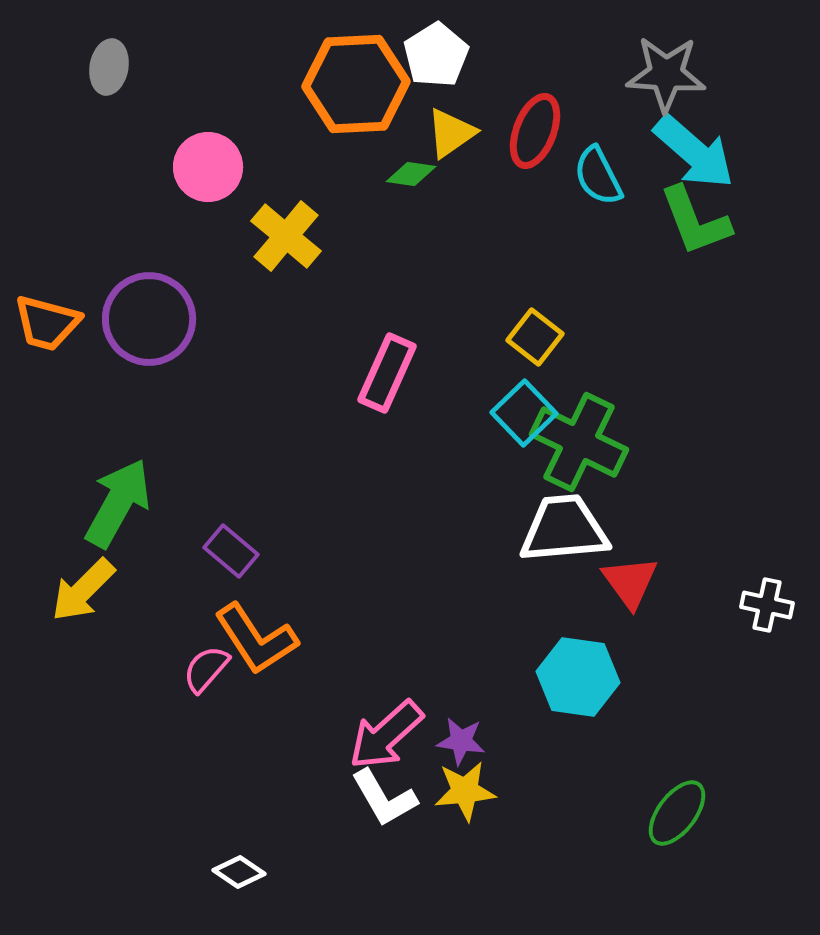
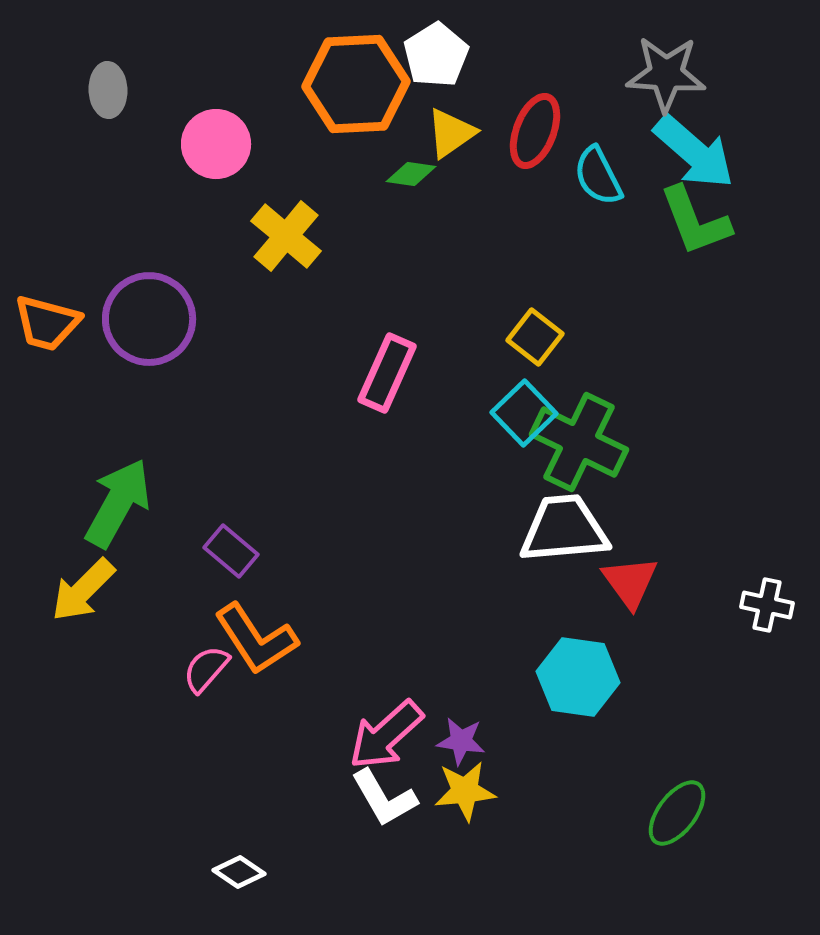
gray ellipse: moved 1 px left, 23 px down; rotated 12 degrees counterclockwise
pink circle: moved 8 px right, 23 px up
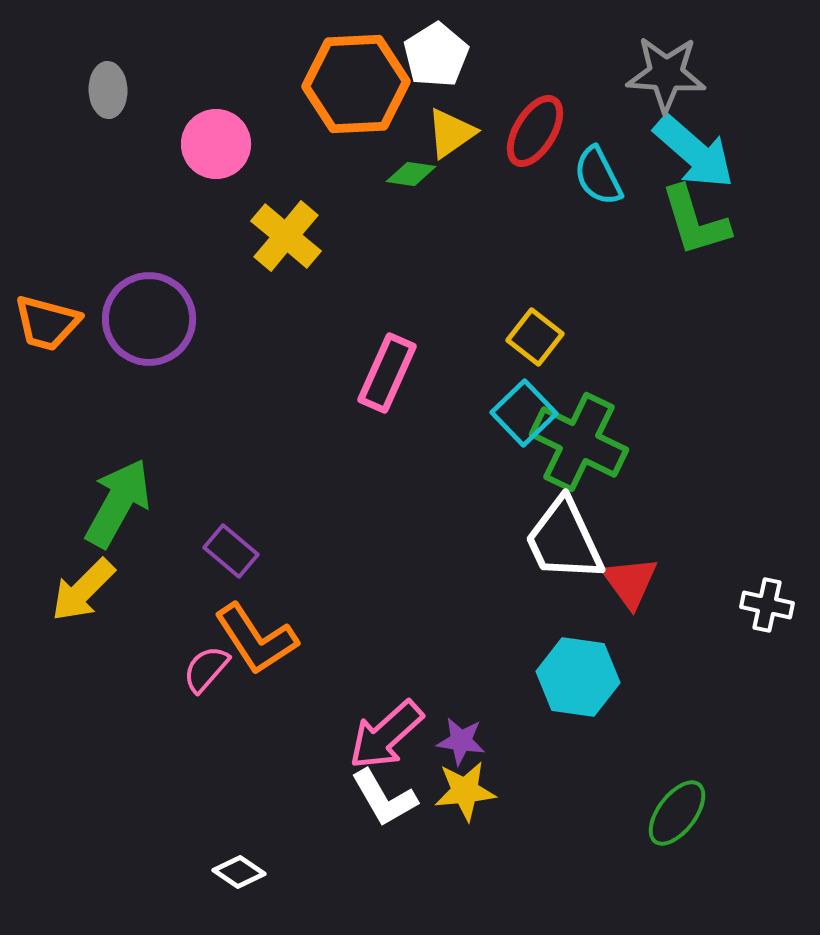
red ellipse: rotated 10 degrees clockwise
green L-shape: rotated 4 degrees clockwise
white trapezoid: moved 11 px down; rotated 110 degrees counterclockwise
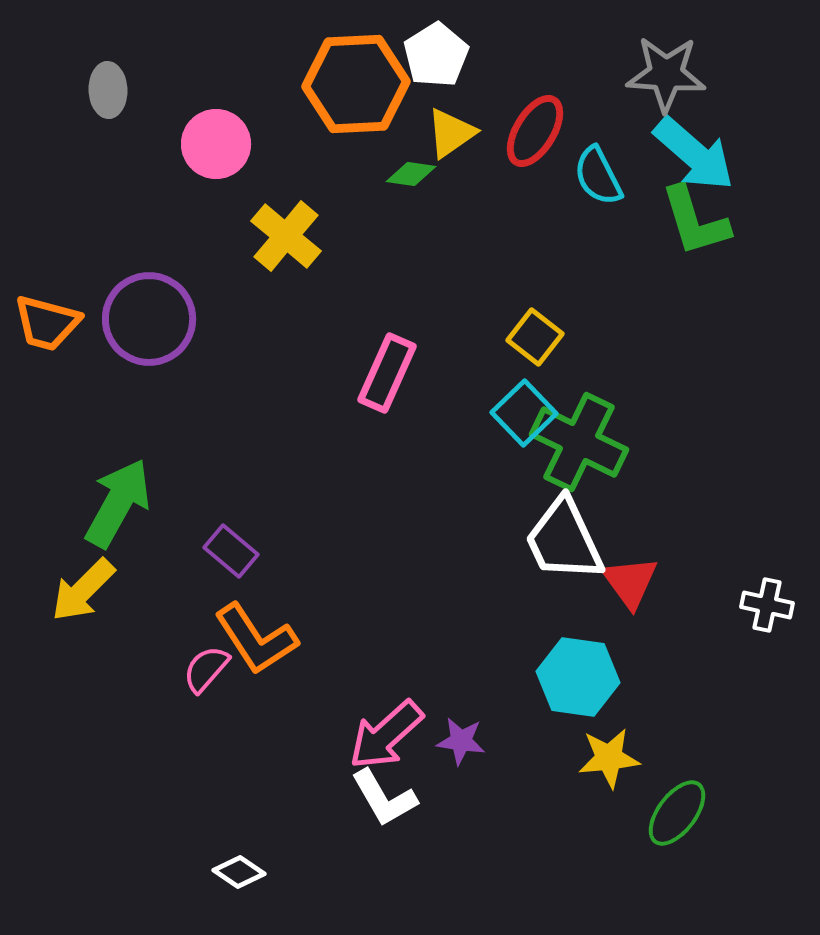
cyan arrow: moved 2 px down
yellow star: moved 144 px right, 33 px up
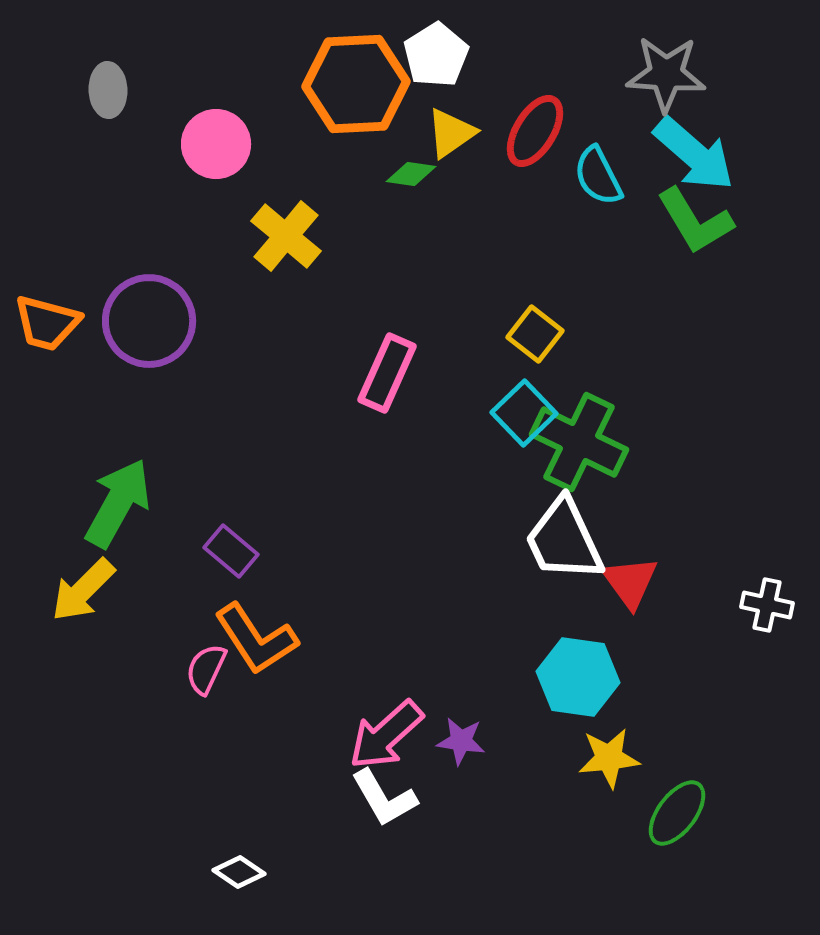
green L-shape: rotated 14 degrees counterclockwise
purple circle: moved 2 px down
yellow square: moved 3 px up
pink semicircle: rotated 16 degrees counterclockwise
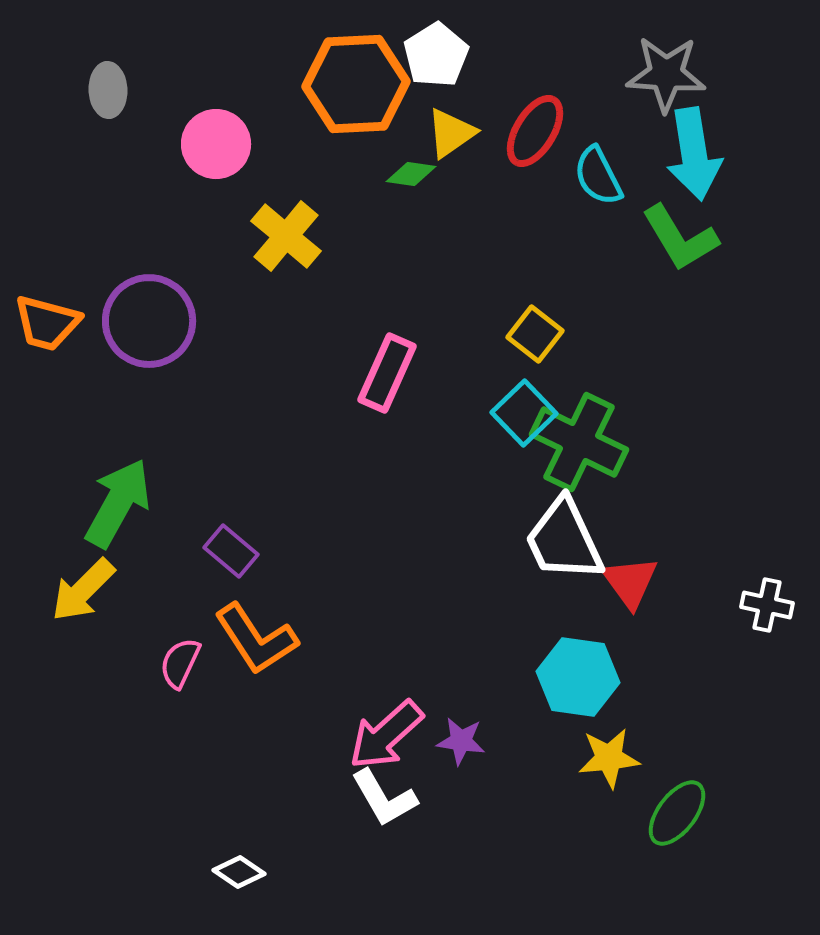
cyan arrow: rotated 40 degrees clockwise
green L-shape: moved 15 px left, 17 px down
pink semicircle: moved 26 px left, 6 px up
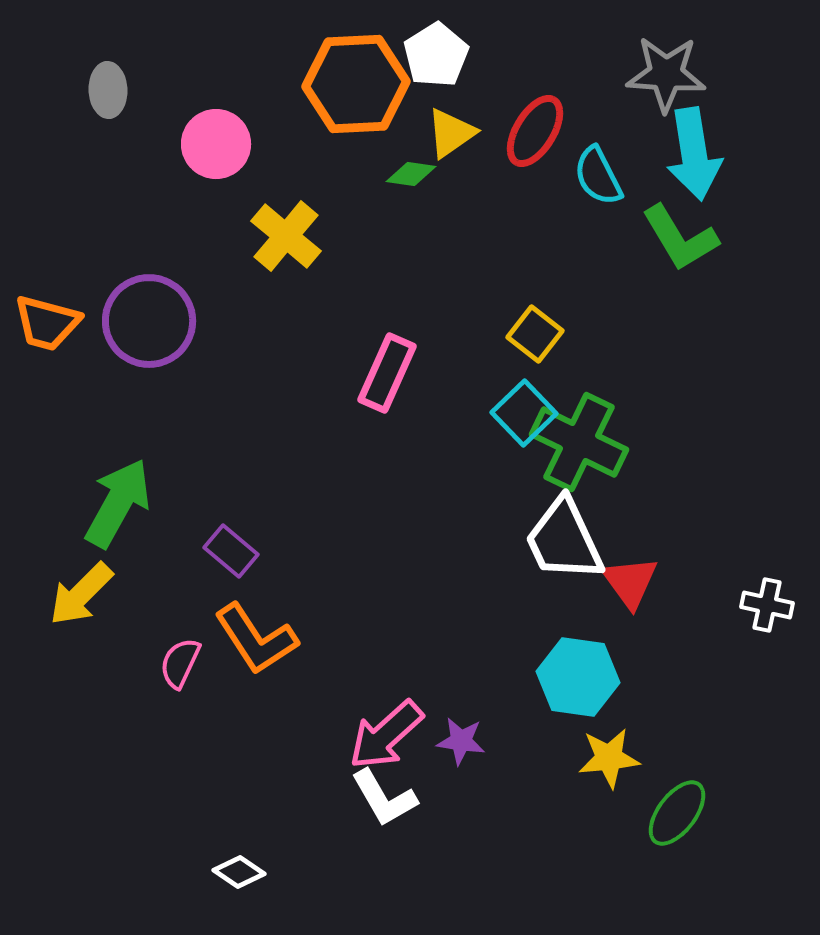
yellow arrow: moved 2 px left, 4 px down
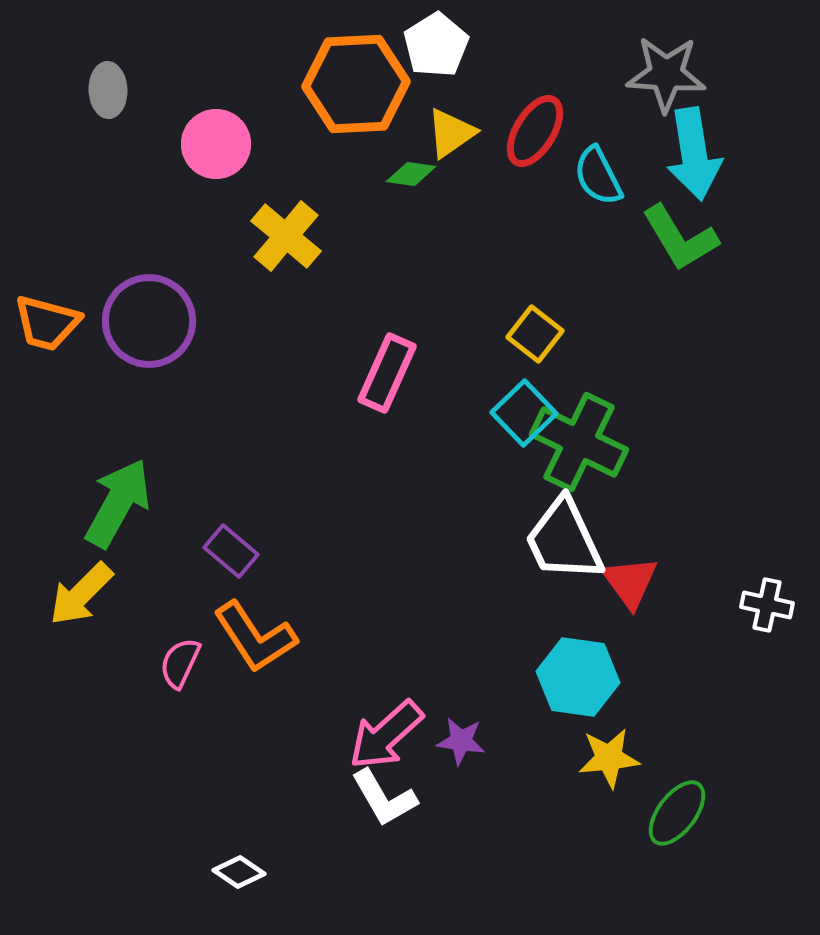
white pentagon: moved 10 px up
orange L-shape: moved 1 px left, 2 px up
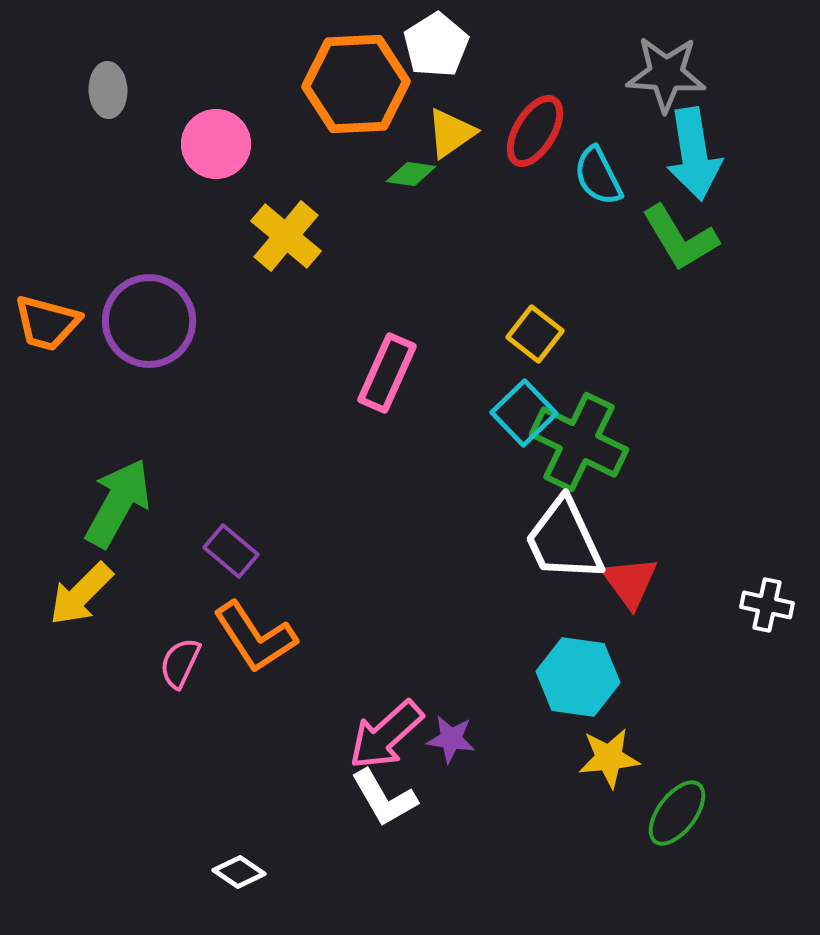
purple star: moved 10 px left, 2 px up
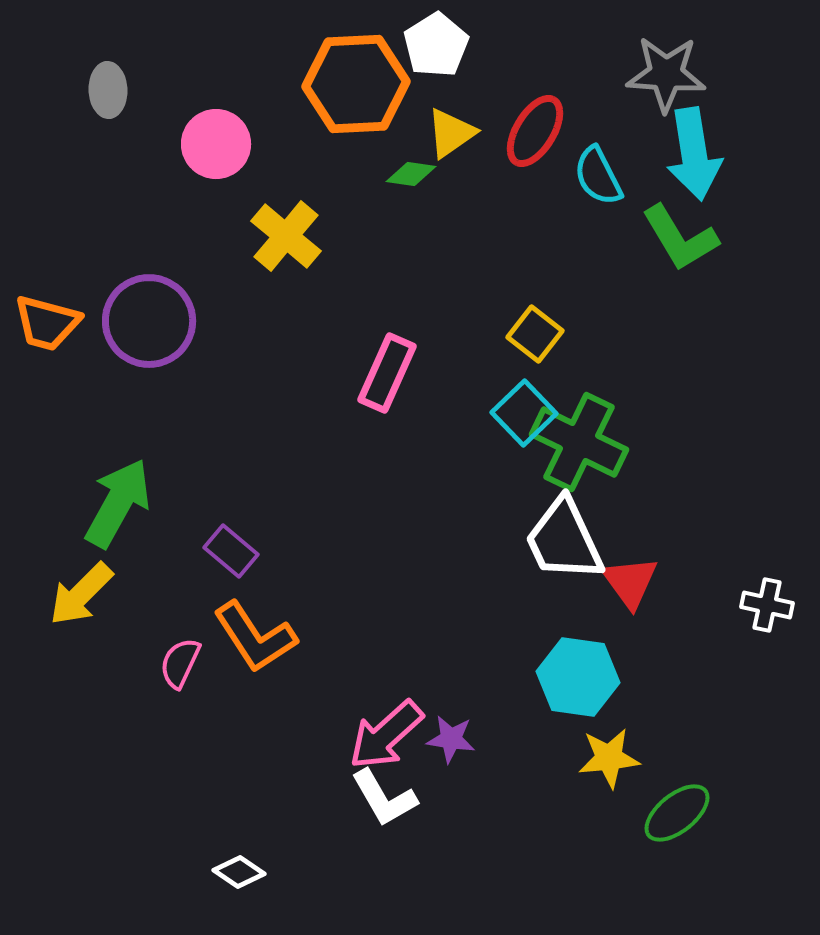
green ellipse: rotated 14 degrees clockwise
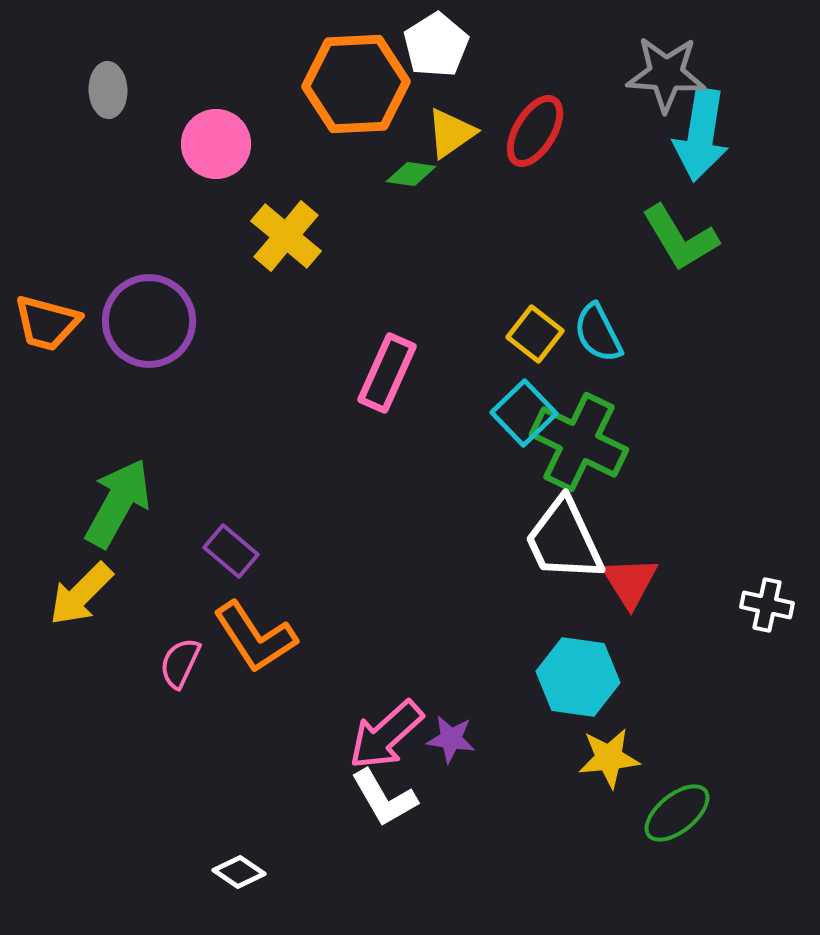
cyan arrow: moved 7 px right, 19 px up; rotated 18 degrees clockwise
cyan semicircle: moved 157 px down
red triangle: rotated 4 degrees clockwise
